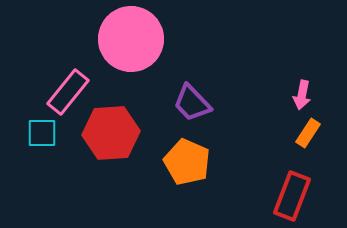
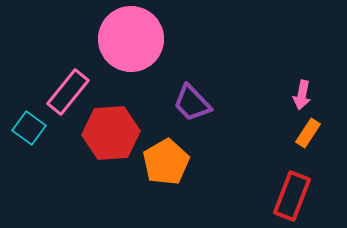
cyan square: moved 13 px left, 5 px up; rotated 36 degrees clockwise
orange pentagon: moved 21 px left; rotated 18 degrees clockwise
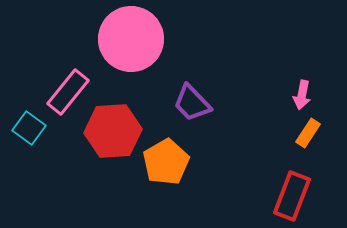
red hexagon: moved 2 px right, 2 px up
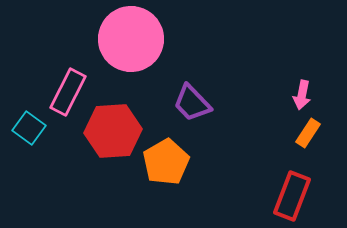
pink rectangle: rotated 12 degrees counterclockwise
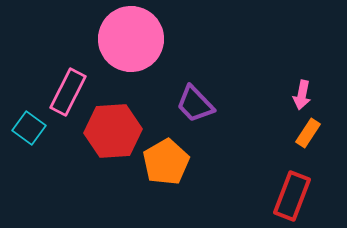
purple trapezoid: moved 3 px right, 1 px down
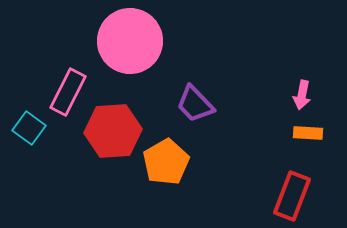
pink circle: moved 1 px left, 2 px down
orange rectangle: rotated 60 degrees clockwise
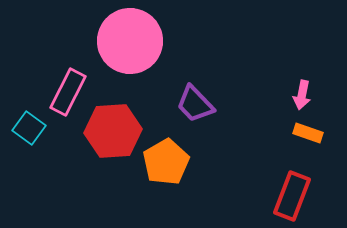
orange rectangle: rotated 16 degrees clockwise
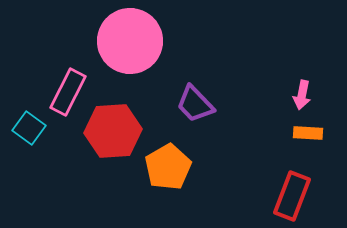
orange rectangle: rotated 16 degrees counterclockwise
orange pentagon: moved 2 px right, 5 px down
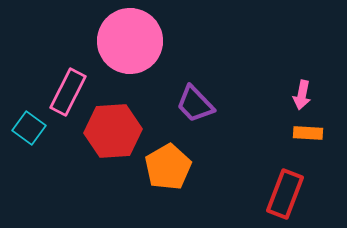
red rectangle: moved 7 px left, 2 px up
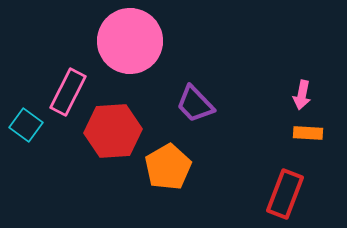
cyan square: moved 3 px left, 3 px up
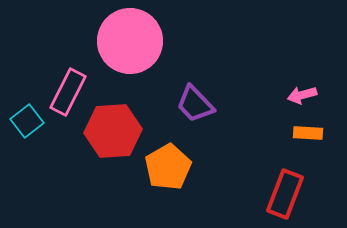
pink arrow: rotated 64 degrees clockwise
cyan square: moved 1 px right, 4 px up; rotated 16 degrees clockwise
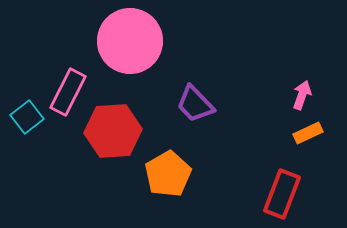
pink arrow: rotated 124 degrees clockwise
cyan square: moved 4 px up
orange rectangle: rotated 28 degrees counterclockwise
orange pentagon: moved 7 px down
red rectangle: moved 3 px left
